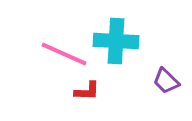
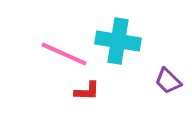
cyan cross: moved 2 px right; rotated 6 degrees clockwise
purple trapezoid: moved 2 px right
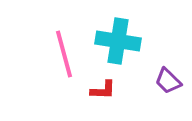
pink line: rotated 51 degrees clockwise
red L-shape: moved 16 px right, 1 px up
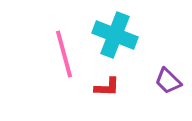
cyan cross: moved 3 px left, 6 px up; rotated 12 degrees clockwise
red L-shape: moved 4 px right, 3 px up
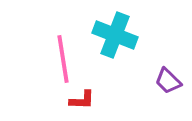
pink line: moved 1 px left, 5 px down; rotated 6 degrees clockwise
red L-shape: moved 25 px left, 13 px down
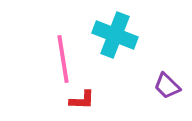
purple trapezoid: moved 1 px left, 5 px down
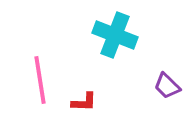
pink line: moved 23 px left, 21 px down
red L-shape: moved 2 px right, 2 px down
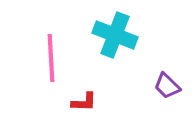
pink line: moved 11 px right, 22 px up; rotated 6 degrees clockwise
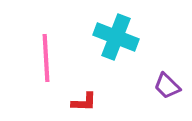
cyan cross: moved 1 px right, 2 px down
pink line: moved 5 px left
